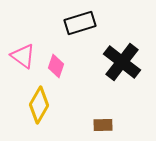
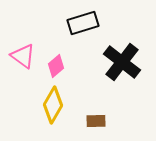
black rectangle: moved 3 px right
pink diamond: rotated 30 degrees clockwise
yellow diamond: moved 14 px right
brown rectangle: moved 7 px left, 4 px up
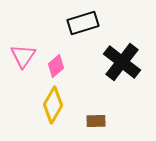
pink triangle: rotated 28 degrees clockwise
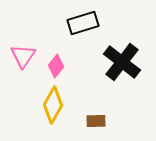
pink diamond: rotated 10 degrees counterclockwise
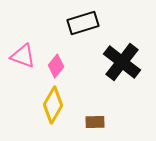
pink triangle: rotated 44 degrees counterclockwise
brown rectangle: moved 1 px left, 1 px down
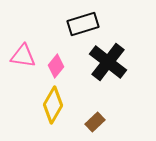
black rectangle: moved 1 px down
pink triangle: rotated 12 degrees counterclockwise
black cross: moved 14 px left
brown rectangle: rotated 42 degrees counterclockwise
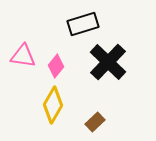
black cross: rotated 6 degrees clockwise
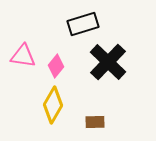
brown rectangle: rotated 42 degrees clockwise
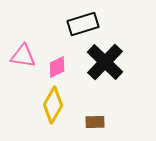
black cross: moved 3 px left
pink diamond: moved 1 px right, 1 px down; rotated 25 degrees clockwise
